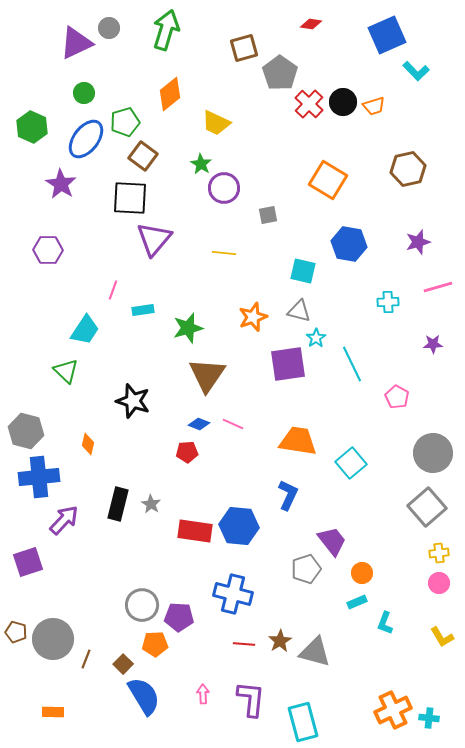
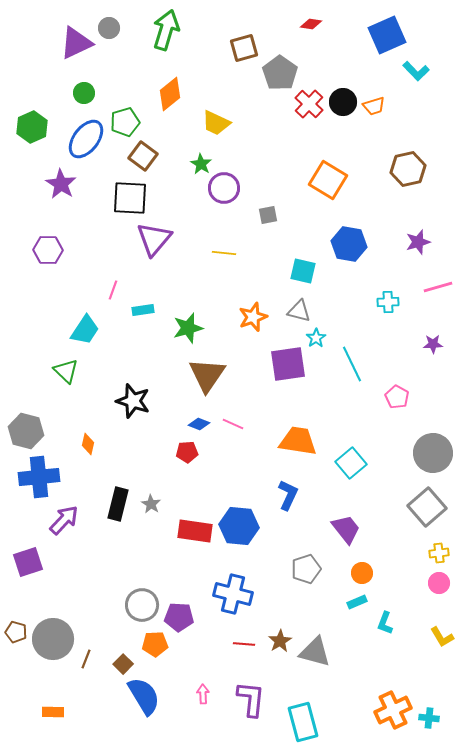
green hexagon at (32, 127): rotated 12 degrees clockwise
purple trapezoid at (332, 541): moved 14 px right, 12 px up
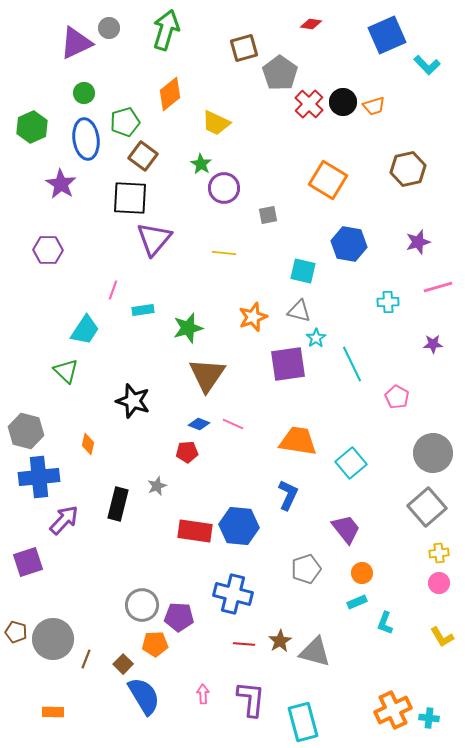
cyan L-shape at (416, 71): moved 11 px right, 6 px up
blue ellipse at (86, 139): rotated 45 degrees counterclockwise
gray star at (151, 504): moved 6 px right, 18 px up; rotated 18 degrees clockwise
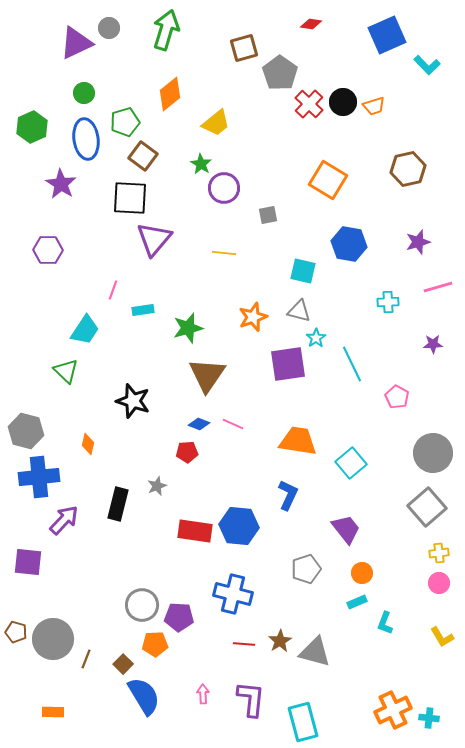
yellow trapezoid at (216, 123): rotated 64 degrees counterclockwise
purple square at (28, 562): rotated 24 degrees clockwise
